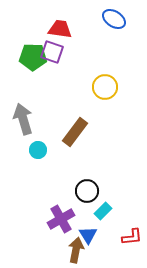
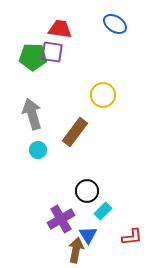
blue ellipse: moved 1 px right, 5 px down
purple square: rotated 10 degrees counterclockwise
yellow circle: moved 2 px left, 8 px down
gray arrow: moved 9 px right, 5 px up
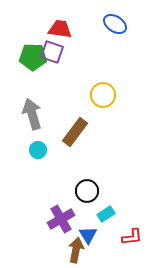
purple square: rotated 10 degrees clockwise
cyan rectangle: moved 3 px right, 3 px down; rotated 12 degrees clockwise
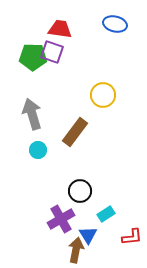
blue ellipse: rotated 20 degrees counterclockwise
black circle: moved 7 px left
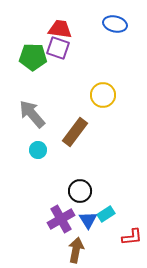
purple square: moved 6 px right, 4 px up
gray arrow: rotated 24 degrees counterclockwise
blue triangle: moved 15 px up
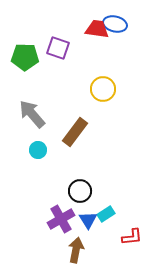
red trapezoid: moved 37 px right
green pentagon: moved 8 px left
yellow circle: moved 6 px up
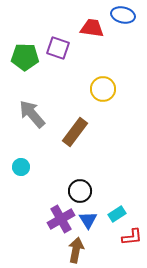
blue ellipse: moved 8 px right, 9 px up
red trapezoid: moved 5 px left, 1 px up
cyan circle: moved 17 px left, 17 px down
cyan rectangle: moved 11 px right
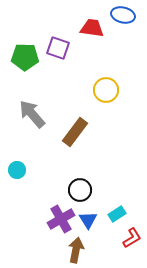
yellow circle: moved 3 px right, 1 px down
cyan circle: moved 4 px left, 3 px down
black circle: moved 1 px up
red L-shape: moved 1 px down; rotated 25 degrees counterclockwise
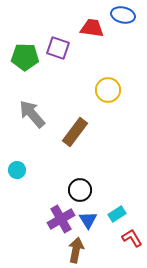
yellow circle: moved 2 px right
red L-shape: rotated 90 degrees counterclockwise
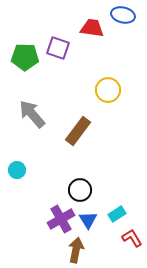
brown rectangle: moved 3 px right, 1 px up
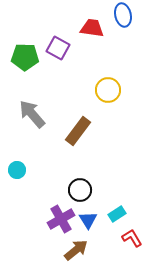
blue ellipse: rotated 65 degrees clockwise
purple square: rotated 10 degrees clockwise
brown arrow: rotated 40 degrees clockwise
